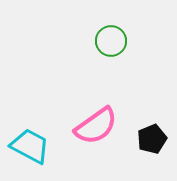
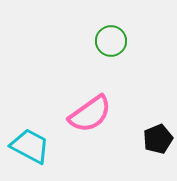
pink semicircle: moved 6 px left, 12 px up
black pentagon: moved 6 px right
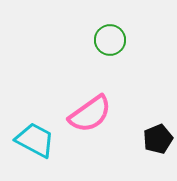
green circle: moved 1 px left, 1 px up
cyan trapezoid: moved 5 px right, 6 px up
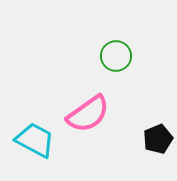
green circle: moved 6 px right, 16 px down
pink semicircle: moved 2 px left
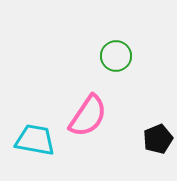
pink semicircle: moved 2 px down; rotated 21 degrees counterclockwise
cyan trapezoid: rotated 18 degrees counterclockwise
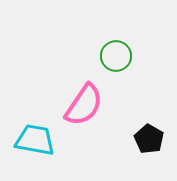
pink semicircle: moved 4 px left, 11 px up
black pentagon: moved 9 px left; rotated 20 degrees counterclockwise
